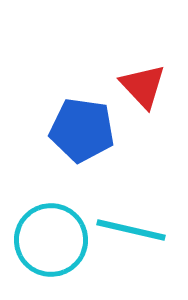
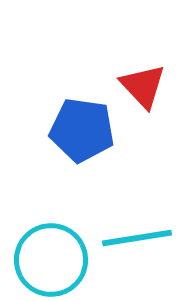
cyan line: moved 6 px right, 8 px down; rotated 22 degrees counterclockwise
cyan circle: moved 20 px down
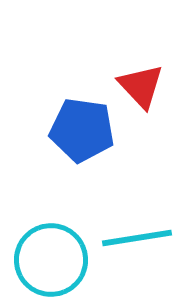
red triangle: moved 2 px left
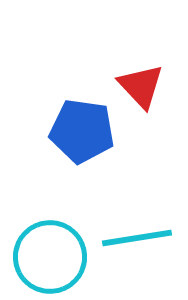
blue pentagon: moved 1 px down
cyan circle: moved 1 px left, 3 px up
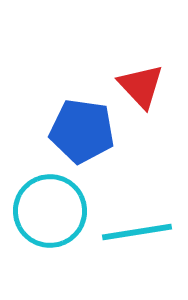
cyan line: moved 6 px up
cyan circle: moved 46 px up
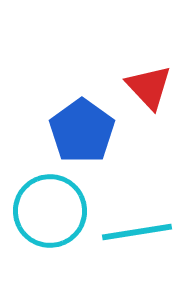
red triangle: moved 8 px right, 1 px down
blue pentagon: rotated 28 degrees clockwise
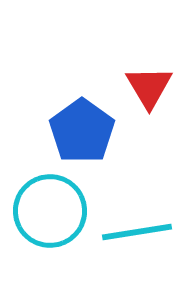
red triangle: rotated 12 degrees clockwise
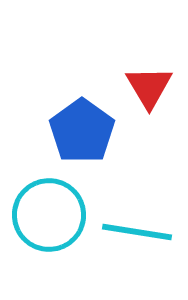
cyan circle: moved 1 px left, 4 px down
cyan line: rotated 18 degrees clockwise
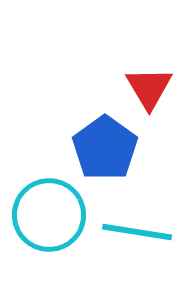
red triangle: moved 1 px down
blue pentagon: moved 23 px right, 17 px down
